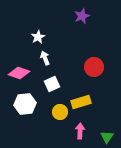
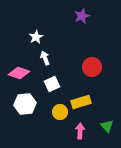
white star: moved 2 px left
red circle: moved 2 px left
green triangle: moved 11 px up; rotated 16 degrees counterclockwise
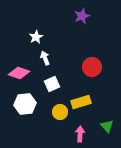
pink arrow: moved 3 px down
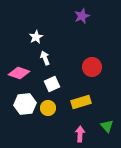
yellow circle: moved 12 px left, 4 px up
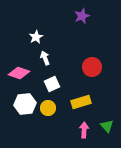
pink arrow: moved 4 px right, 4 px up
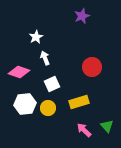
pink diamond: moved 1 px up
yellow rectangle: moved 2 px left
pink arrow: rotated 49 degrees counterclockwise
